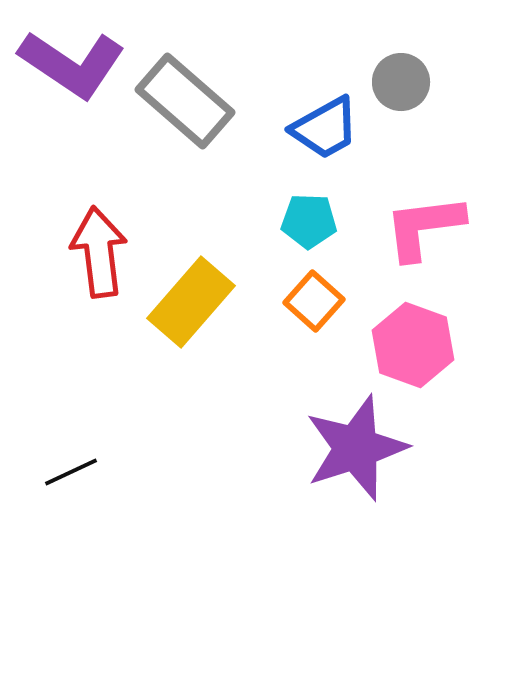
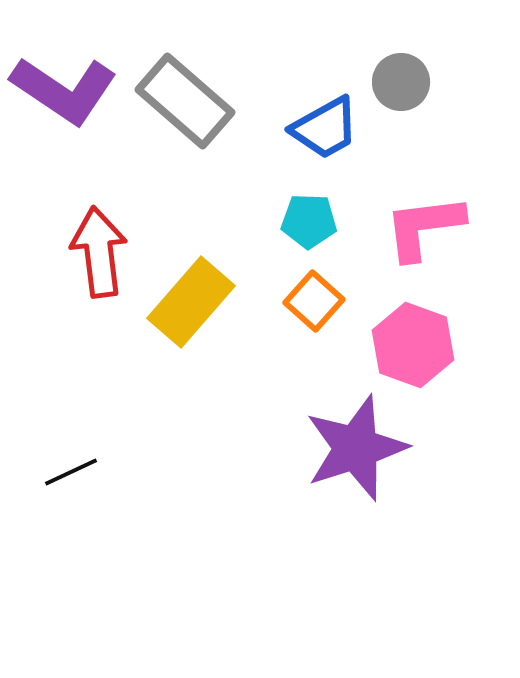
purple L-shape: moved 8 px left, 26 px down
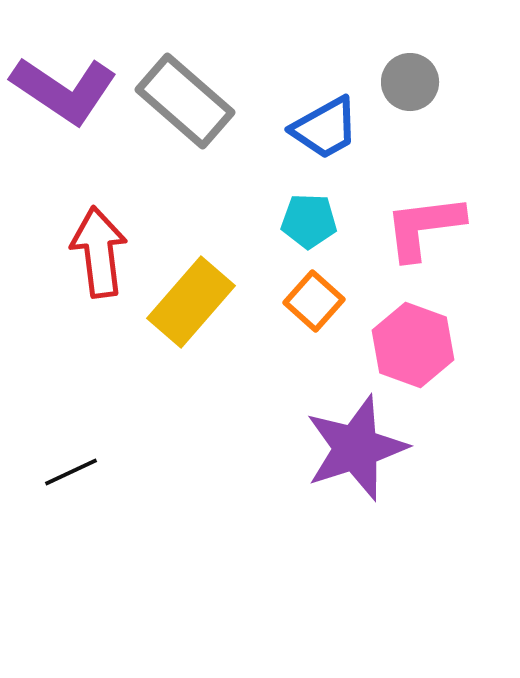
gray circle: moved 9 px right
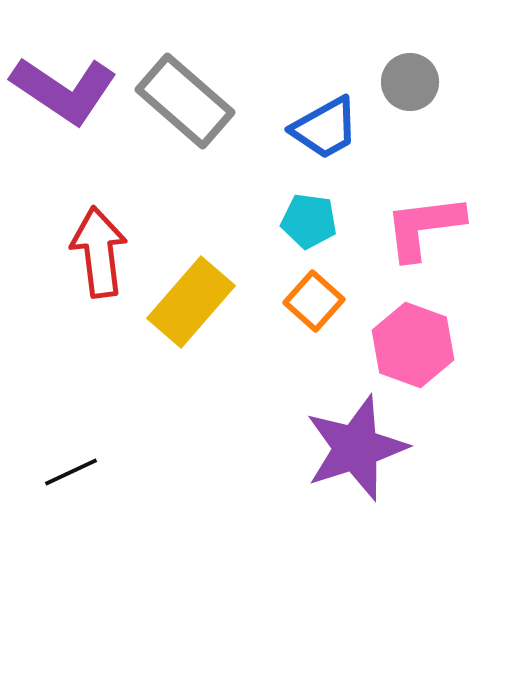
cyan pentagon: rotated 6 degrees clockwise
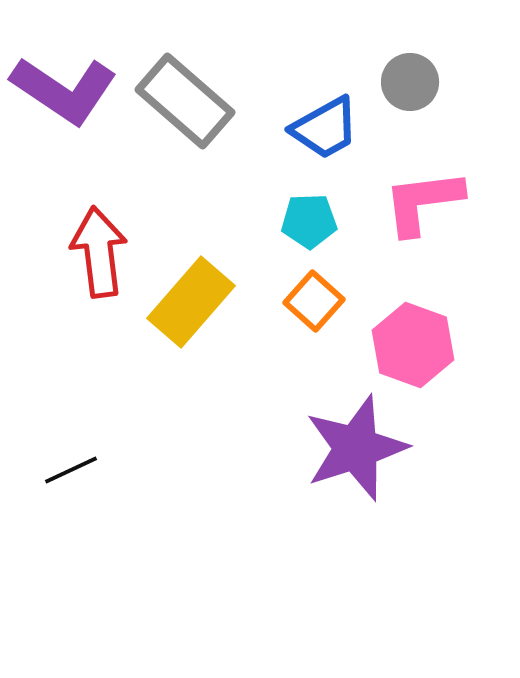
cyan pentagon: rotated 10 degrees counterclockwise
pink L-shape: moved 1 px left, 25 px up
black line: moved 2 px up
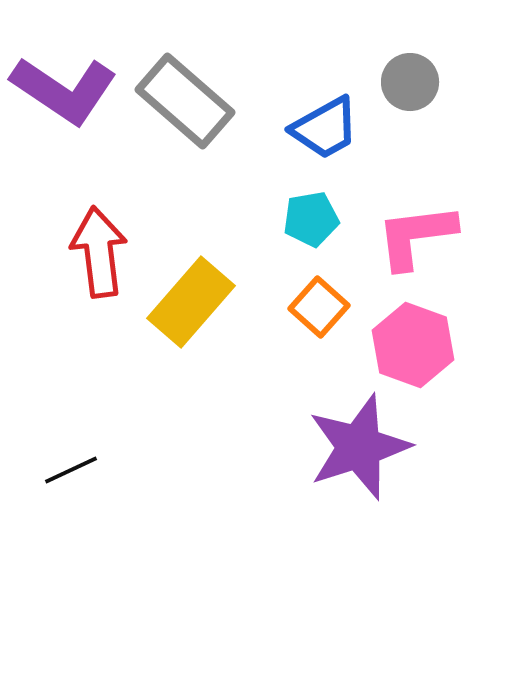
pink L-shape: moved 7 px left, 34 px down
cyan pentagon: moved 2 px right, 2 px up; rotated 8 degrees counterclockwise
orange square: moved 5 px right, 6 px down
purple star: moved 3 px right, 1 px up
